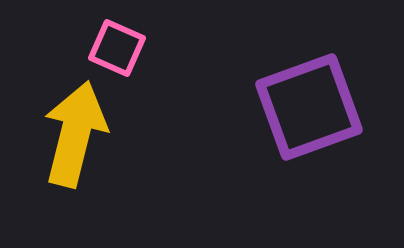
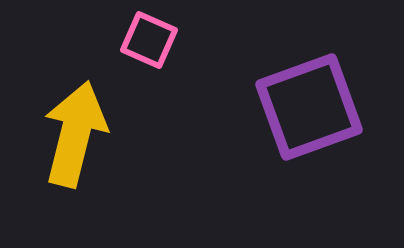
pink square: moved 32 px right, 8 px up
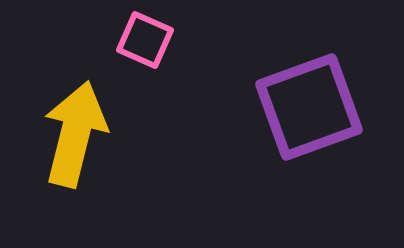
pink square: moved 4 px left
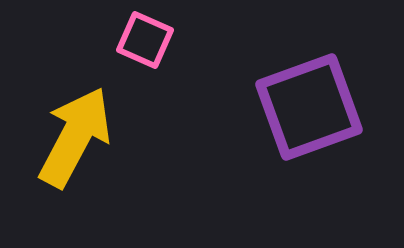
yellow arrow: moved 3 px down; rotated 14 degrees clockwise
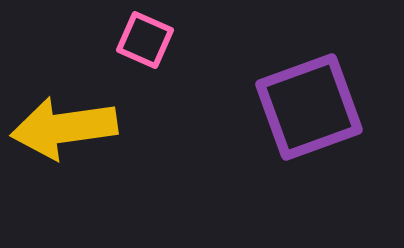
yellow arrow: moved 11 px left, 9 px up; rotated 126 degrees counterclockwise
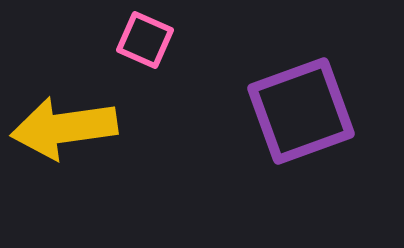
purple square: moved 8 px left, 4 px down
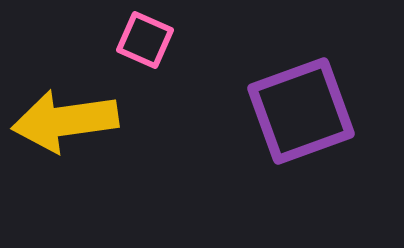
yellow arrow: moved 1 px right, 7 px up
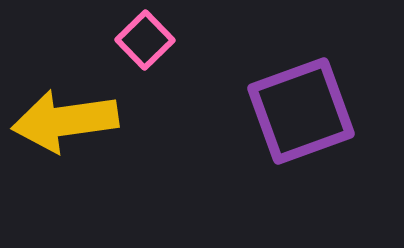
pink square: rotated 22 degrees clockwise
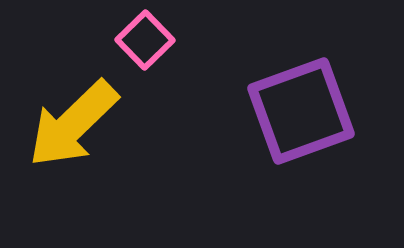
yellow arrow: moved 8 px right, 3 px down; rotated 36 degrees counterclockwise
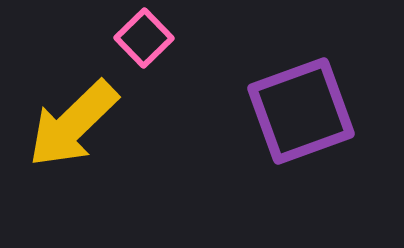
pink square: moved 1 px left, 2 px up
